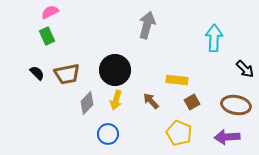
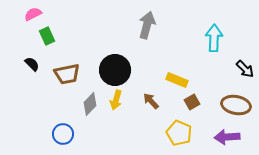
pink semicircle: moved 17 px left, 2 px down
black semicircle: moved 5 px left, 9 px up
yellow rectangle: rotated 15 degrees clockwise
gray diamond: moved 3 px right, 1 px down
blue circle: moved 45 px left
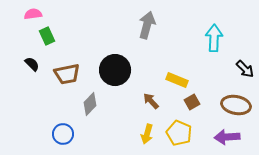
pink semicircle: rotated 18 degrees clockwise
yellow arrow: moved 31 px right, 34 px down
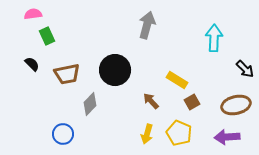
yellow rectangle: rotated 10 degrees clockwise
brown ellipse: rotated 24 degrees counterclockwise
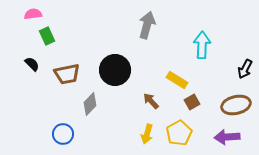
cyan arrow: moved 12 px left, 7 px down
black arrow: rotated 72 degrees clockwise
yellow pentagon: rotated 20 degrees clockwise
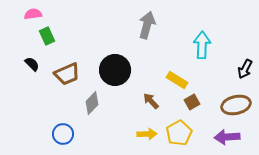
brown trapezoid: rotated 12 degrees counterclockwise
gray diamond: moved 2 px right, 1 px up
yellow arrow: rotated 108 degrees counterclockwise
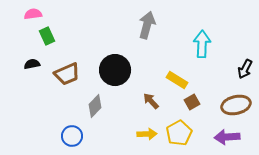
cyan arrow: moved 1 px up
black semicircle: rotated 56 degrees counterclockwise
gray diamond: moved 3 px right, 3 px down
blue circle: moved 9 px right, 2 px down
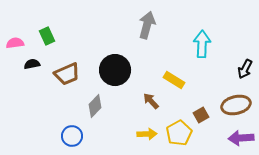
pink semicircle: moved 18 px left, 29 px down
yellow rectangle: moved 3 px left
brown square: moved 9 px right, 13 px down
purple arrow: moved 14 px right, 1 px down
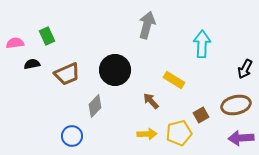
yellow pentagon: rotated 15 degrees clockwise
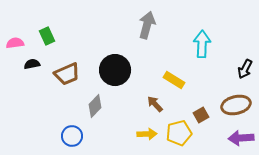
brown arrow: moved 4 px right, 3 px down
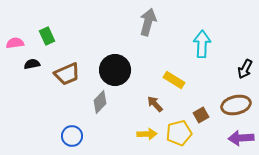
gray arrow: moved 1 px right, 3 px up
gray diamond: moved 5 px right, 4 px up
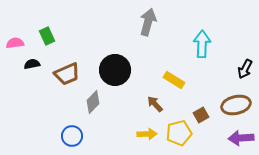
gray diamond: moved 7 px left
